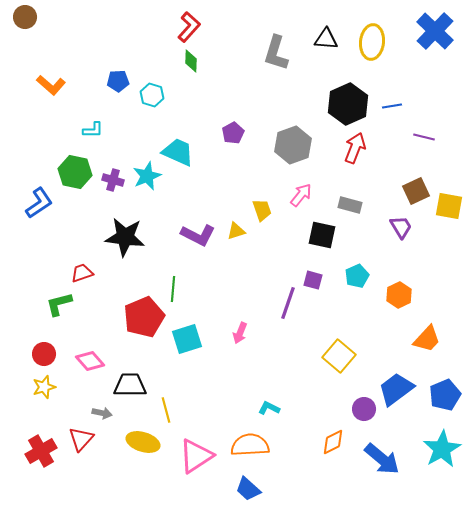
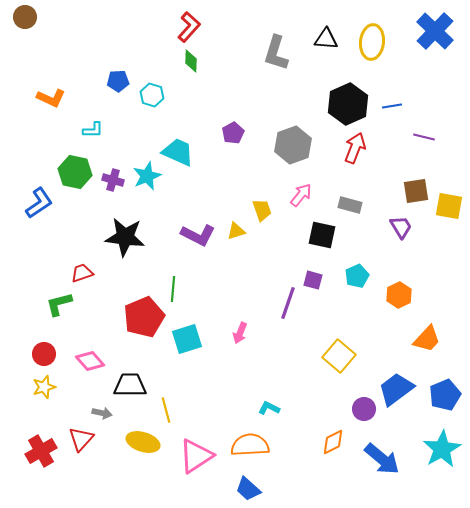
orange L-shape at (51, 85): moved 13 px down; rotated 16 degrees counterclockwise
brown square at (416, 191): rotated 16 degrees clockwise
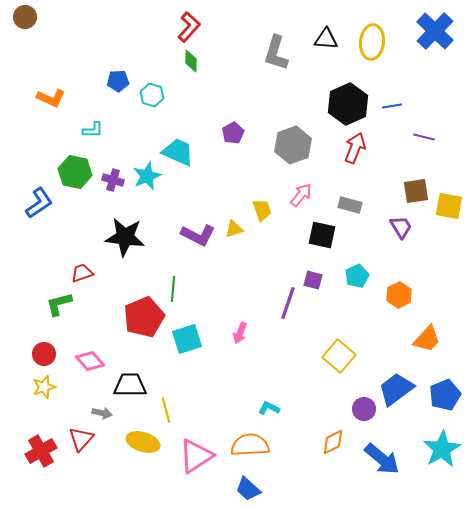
yellow triangle at (236, 231): moved 2 px left, 2 px up
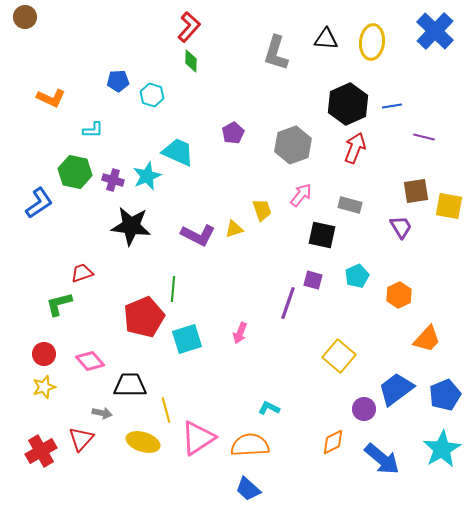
black star at (125, 237): moved 6 px right, 11 px up
pink triangle at (196, 456): moved 2 px right, 18 px up
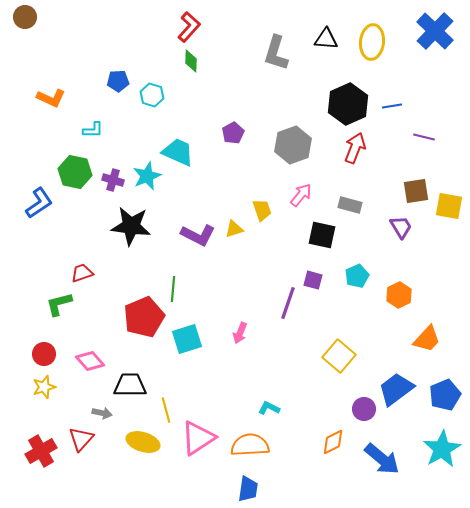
blue trapezoid at (248, 489): rotated 124 degrees counterclockwise
